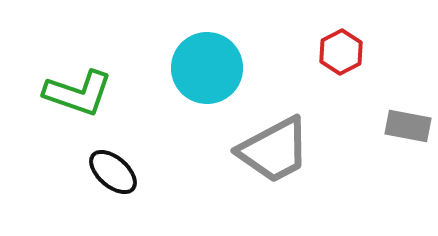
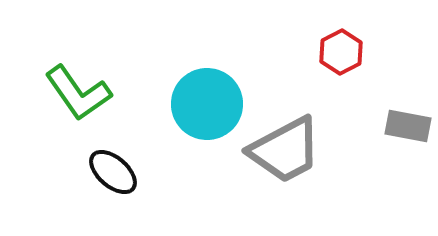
cyan circle: moved 36 px down
green L-shape: rotated 36 degrees clockwise
gray trapezoid: moved 11 px right
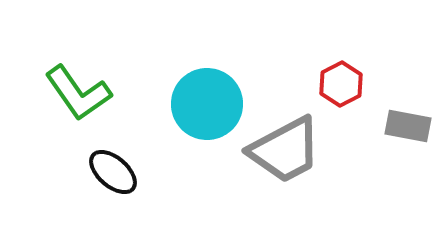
red hexagon: moved 32 px down
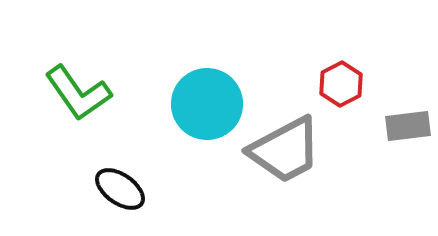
gray rectangle: rotated 18 degrees counterclockwise
black ellipse: moved 7 px right, 17 px down; rotated 6 degrees counterclockwise
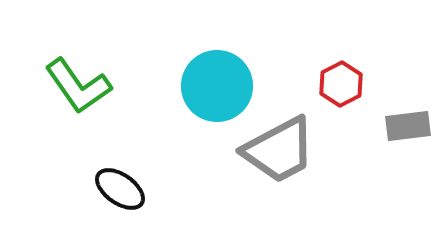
green L-shape: moved 7 px up
cyan circle: moved 10 px right, 18 px up
gray trapezoid: moved 6 px left
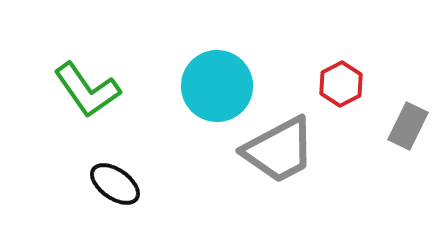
green L-shape: moved 9 px right, 4 px down
gray rectangle: rotated 57 degrees counterclockwise
black ellipse: moved 5 px left, 5 px up
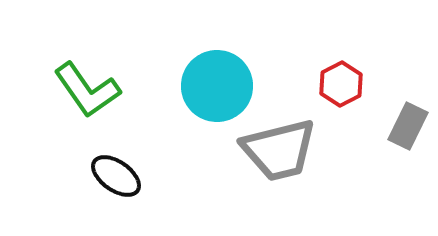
gray trapezoid: rotated 14 degrees clockwise
black ellipse: moved 1 px right, 8 px up
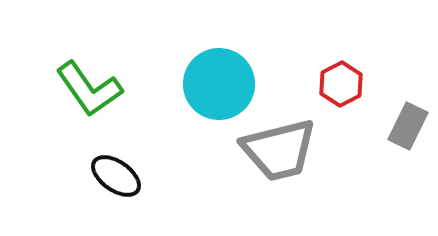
cyan circle: moved 2 px right, 2 px up
green L-shape: moved 2 px right, 1 px up
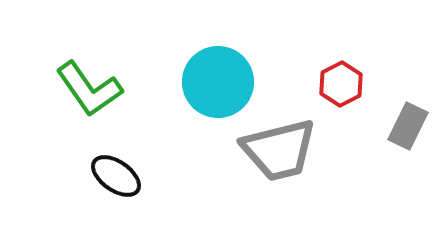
cyan circle: moved 1 px left, 2 px up
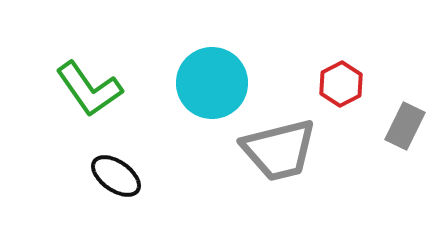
cyan circle: moved 6 px left, 1 px down
gray rectangle: moved 3 px left
